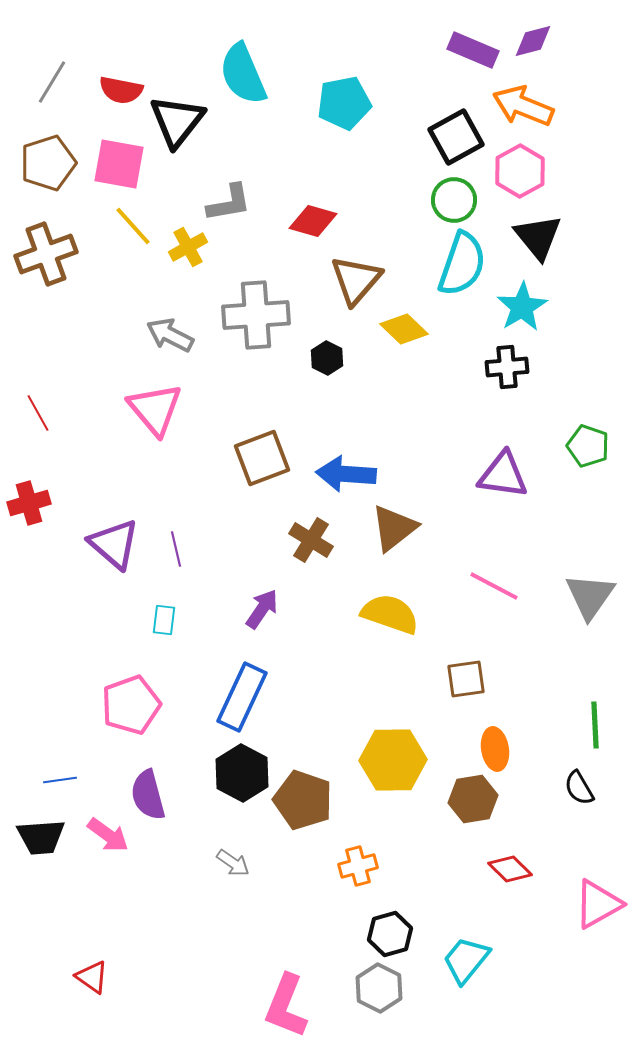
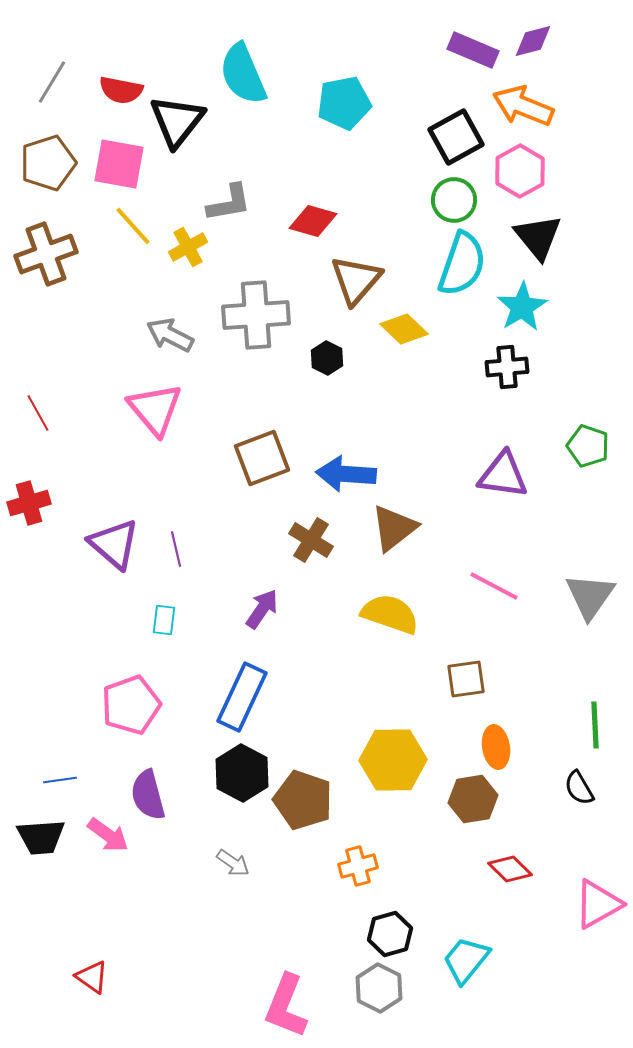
orange ellipse at (495, 749): moved 1 px right, 2 px up
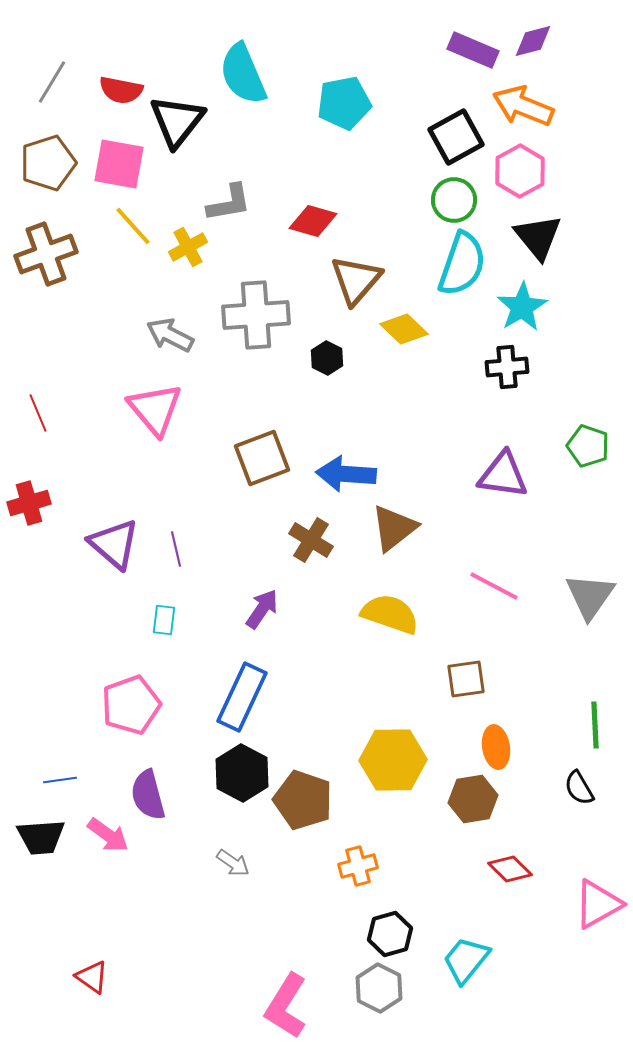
red line at (38, 413): rotated 6 degrees clockwise
pink L-shape at (286, 1006): rotated 10 degrees clockwise
